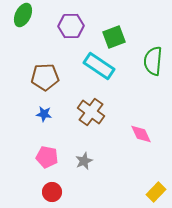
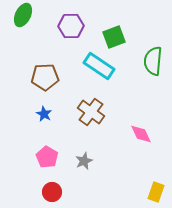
blue star: rotated 21 degrees clockwise
pink pentagon: rotated 20 degrees clockwise
yellow rectangle: rotated 24 degrees counterclockwise
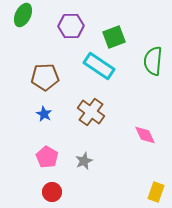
pink diamond: moved 4 px right, 1 px down
